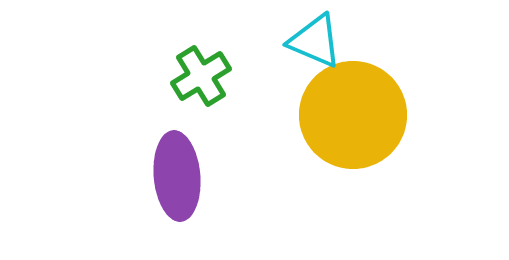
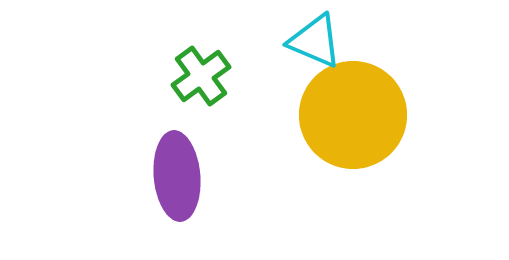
green cross: rotated 4 degrees counterclockwise
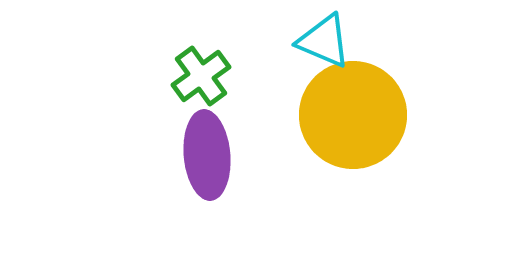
cyan triangle: moved 9 px right
purple ellipse: moved 30 px right, 21 px up
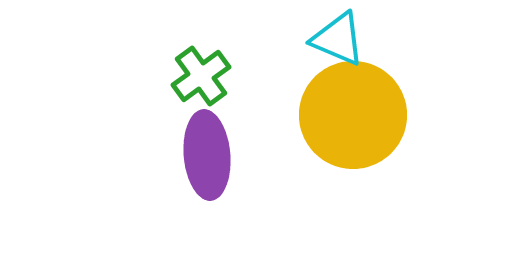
cyan triangle: moved 14 px right, 2 px up
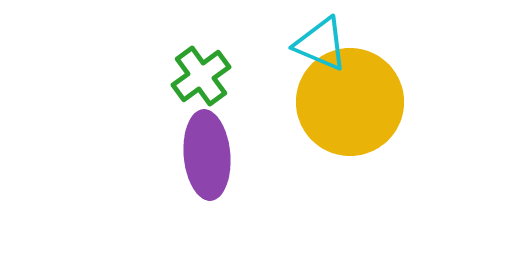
cyan triangle: moved 17 px left, 5 px down
yellow circle: moved 3 px left, 13 px up
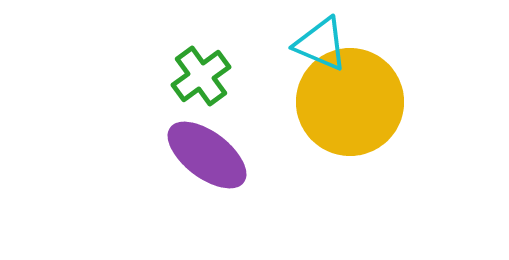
purple ellipse: rotated 48 degrees counterclockwise
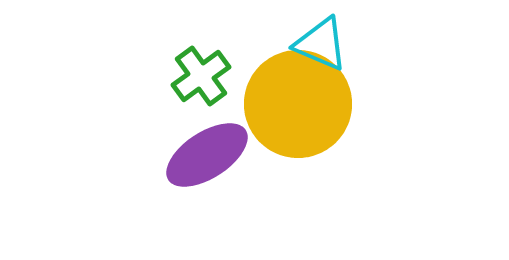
yellow circle: moved 52 px left, 2 px down
purple ellipse: rotated 70 degrees counterclockwise
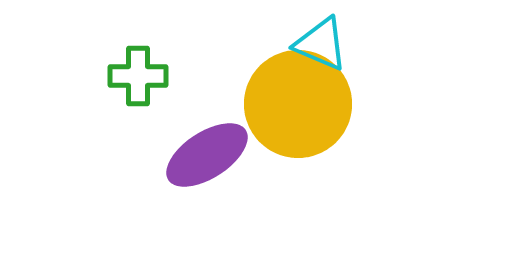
green cross: moved 63 px left; rotated 36 degrees clockwise
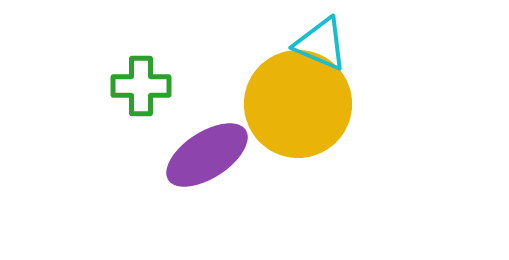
green cross: moved 3 px right, 10 px down
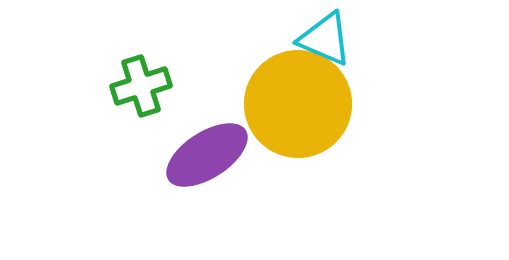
cyan triangle: moved 4 px right, 5 px up
green cross: rotated 18 degrees counterclockwise
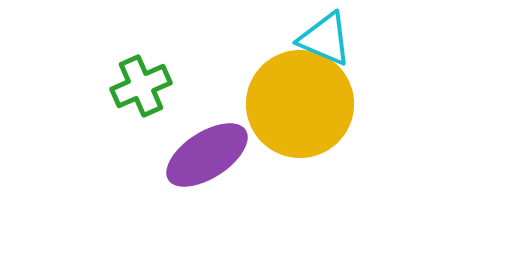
green cross: rotated 6 degrees counterclockwise
yellow circle: moved 2 px right
